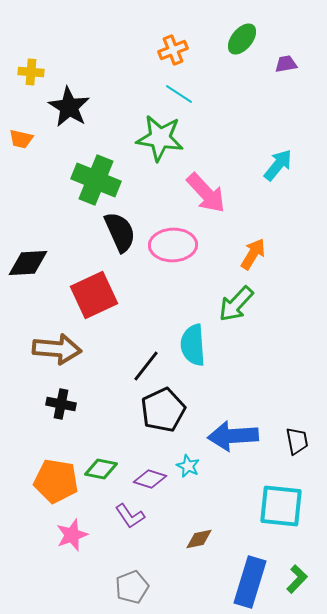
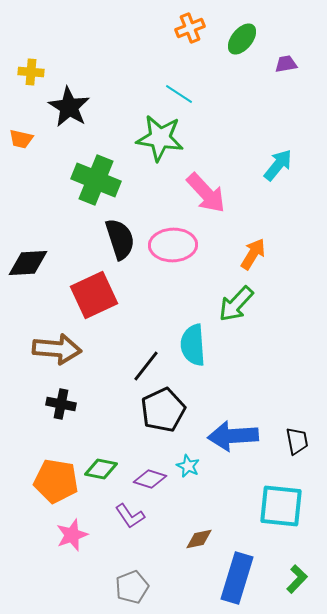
orange cross: moved 17 px right, 22 px up
black semicircle: moved 7 px down; rotated 6 degrees clockwise
blue rectangle: moved 13 px left, 4 px up
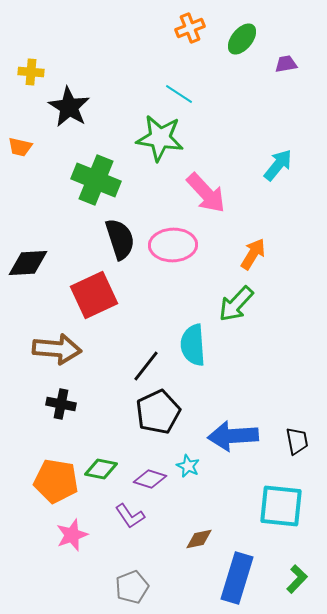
orange trapezoid: moved 1 px left, 8 px down
black pentagon: moved 5 px left, 2 px down
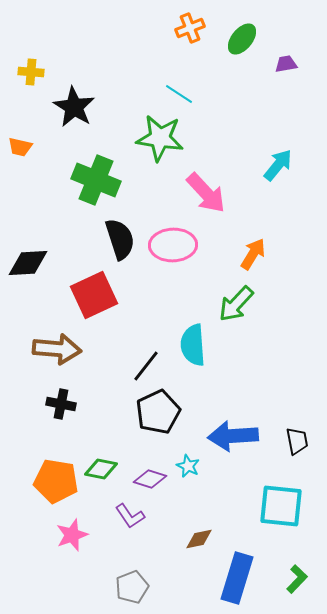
black star: moved 5 px right
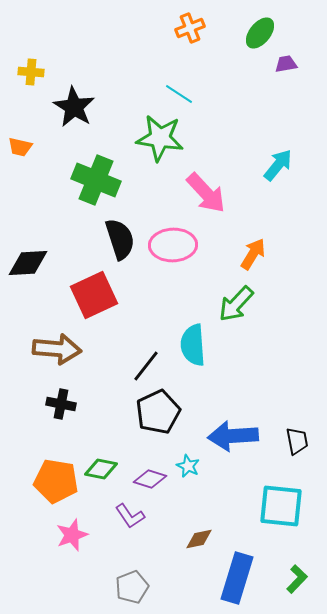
green ellipse: moved 18 px right, 6 px up
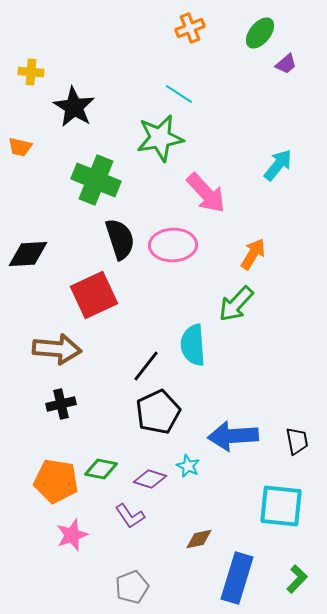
purple trapezoid: rotated 150 degrees clockwise
green star: rotated 18 degrees counterclockwise
black diamond: moved 9 px up
black cross: rotated 24 degrees counterclockwise
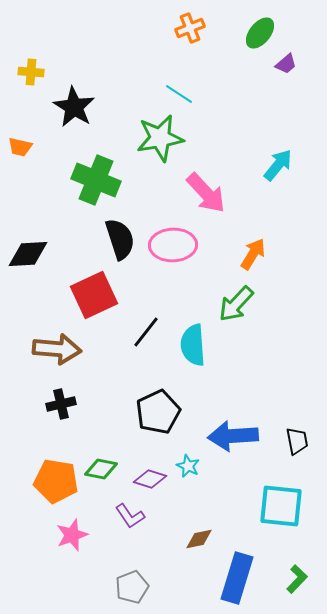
black line: moved 34 px up
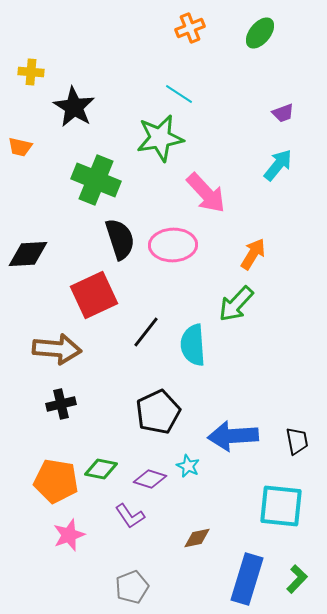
purple trapezoid: moved 3 px left, 49 px down; rotated 20 degrees clockwise
pink star: moved 3 px left
brown diamond: moved 2 px left, 1 px up
blue rectangle: moved 10 px right, 1 px down
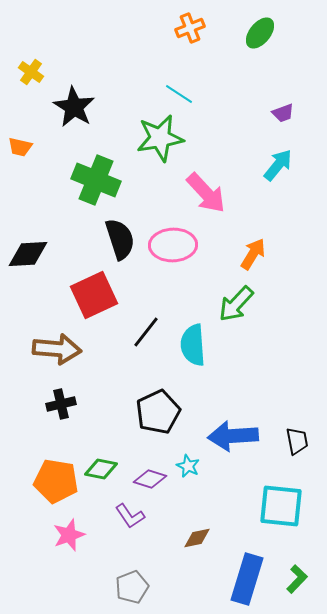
yellow cross: rotated 30 degrees clockwise
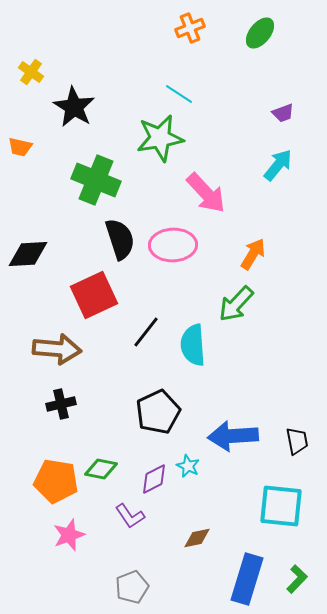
purple diamond: moved 4 px right; rotated 44 degrees counterclockwise
